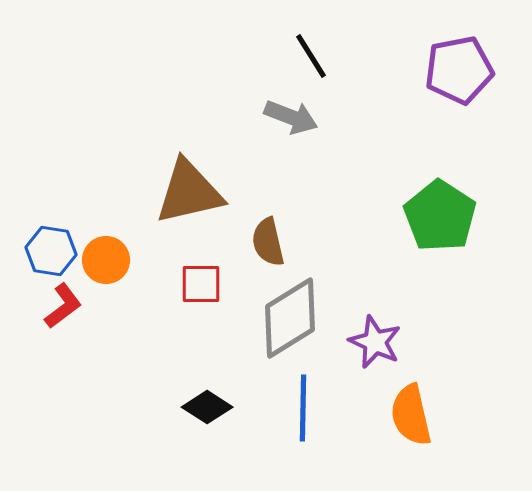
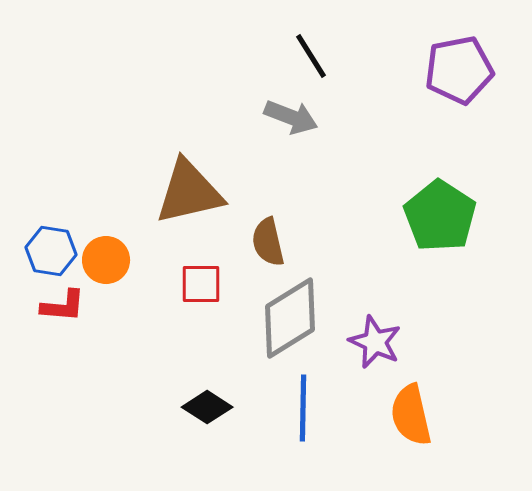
red L-shape: rotated 42 degrees clockwise
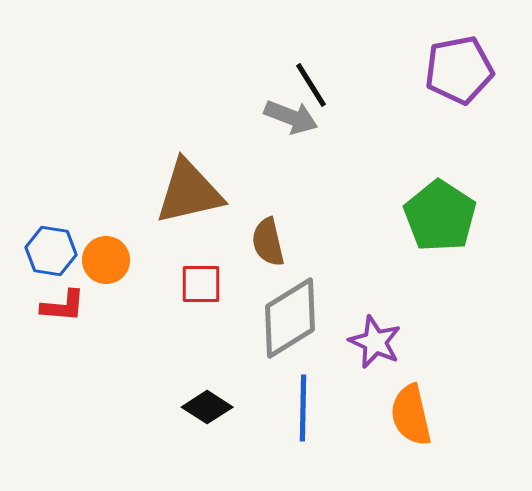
black line: moved 29 px down
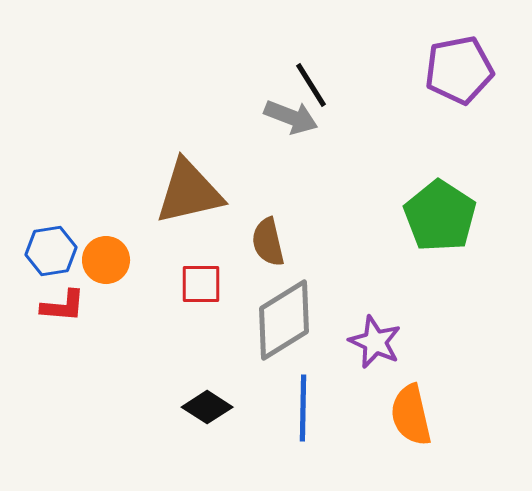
blue hexagon: rotated 18 degrees counterclockwise
gray diamond: moved 6 px left, 2 px down
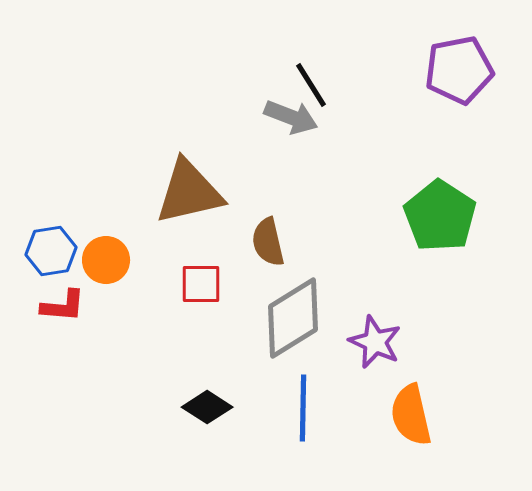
gray diamond: moved 9 px right, 2 px up
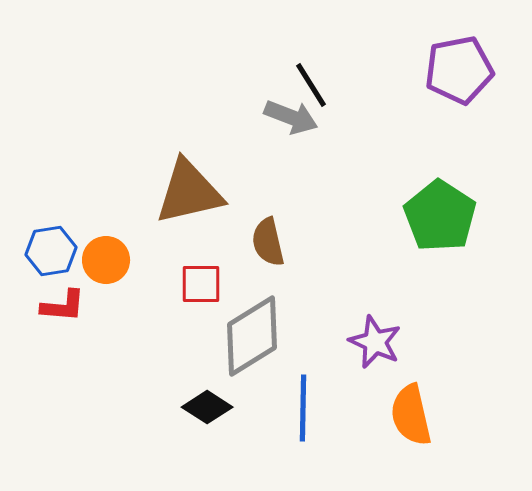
gray diamond: moved 41 px left, 18 px down
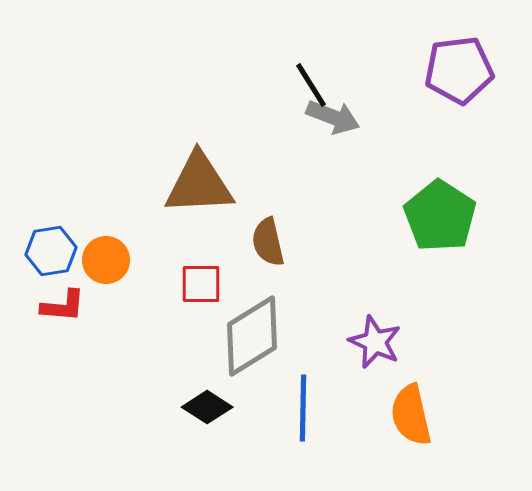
purple pentagon: rotated 4 degrees clockwise
gray arrow: moved 42 px right
brown triangle: moved 10 px right, 8 px up; rotated 10 degrees clockwise
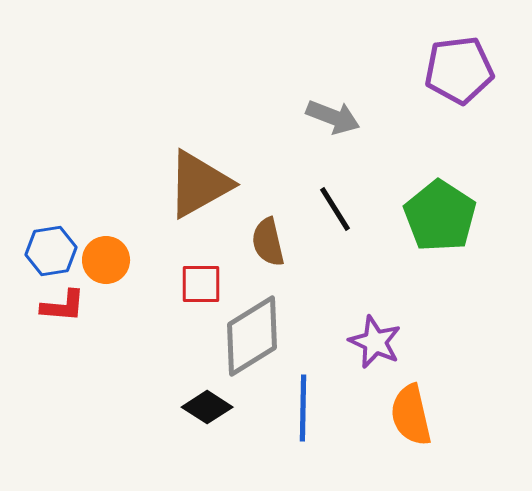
black line: moved 24 px right, 124 px down
brown triangle: rotated 26 degrees counterclockwise
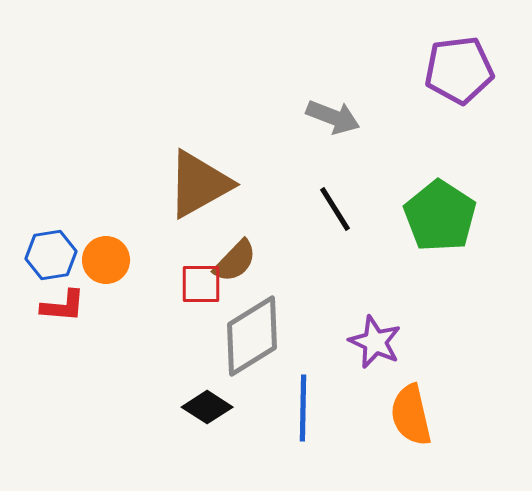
brown semicircle: moved 33 px left, 19 px down; rotated 123 degrees counterclockwise
blue hexagon: moved 4 px down
